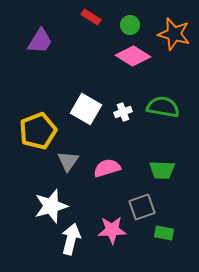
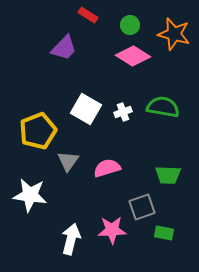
red rectangle: moved 3 px left, 2 px up
purple trapezoid: moved 24 px right, 7 px down; rotated 12 degrees clockwise
green trapezoid: moved 6 px right, 5 px down
white star: moved 21 px left, 11 px up; rotated 24 degrees clockwise
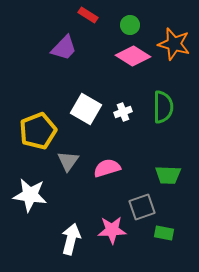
orange star: moved 10 px down
green semicircle: rotated 80 degrees clockwise
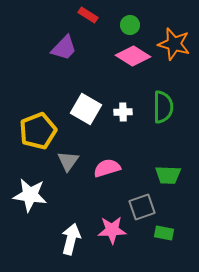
white cross: rotated 18 degrees clockwise
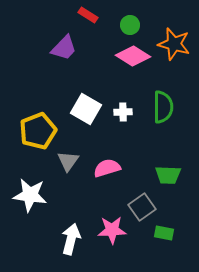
gray square: rotated 16 degrees counterclockwise
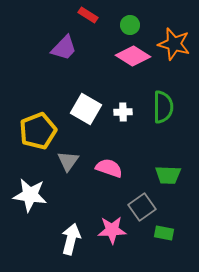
pink semicircle: moved 2 px right; rotated 36 degrees clockwise
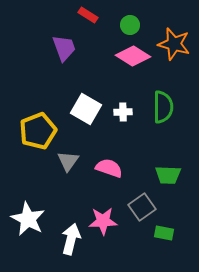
purple trapezoid: rotated 64 degrees counterclockwise
white star: moved 2 px left, 24 px down; rotated 20 degrees clockwise
pink star: moved 9 px left, 9 px up
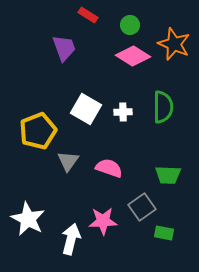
orange star: rotated 8 degrees clockwise
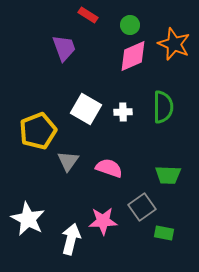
pink diamond: rotated 56 degrees counterclockwise
